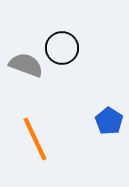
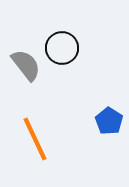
gray semicircle: rotated 32 degrees clockwise
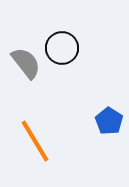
gray semicircle: moved 2 px up
orange line: moved 2 px down; rotated 6 degrees counterclockwise
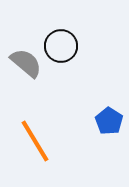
black circle: moved 1 px left, 2 px up
gray semicircle: rotated 12 degrees counterclockwise
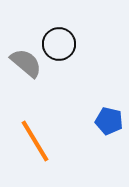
black circle: moved 2 px left, 2 px up
blue pentagon: rotated 20 degrees counterclockwise
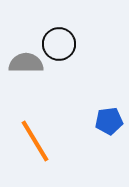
gray semicircle: rotated 40 degrees counterclockwise
blue pentagon: rotated 20 degrees counterclockwise
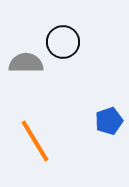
black circle: moved 4 px right, 2 px up
blue pentagon: rotated 12 degrees counterclockwise
